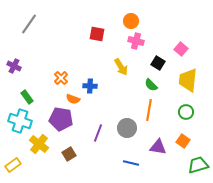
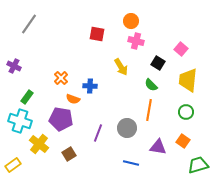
green rectangle: rotated 72 degrees clockwise
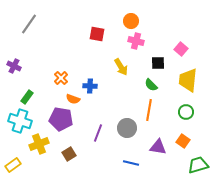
black square: rotated 32 degrees counterclockwise
yellow cross: rotated 30 degrees clockwise
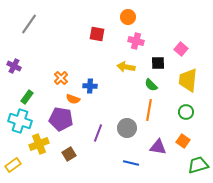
orange circle: moved 3 px left, 4 px up
yellow arrow: moved 5 px right; rotated 132 degrees clockwise
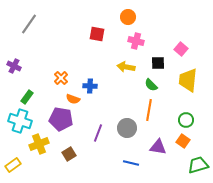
green circle: moved 8 px down
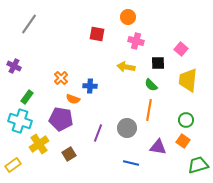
yellow cross: rotated 12 degrees counterclockwise
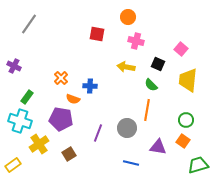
black square: moved 1 px down; rotated 24 degrees clockwise
orange line: moved 2 px left
